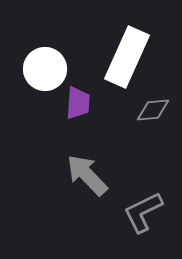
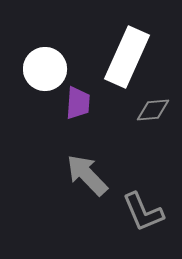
gray L-shape: rotated 87 degrees counterclockwise
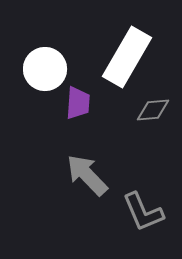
white rectangle: rotated 6 degrees clockwise
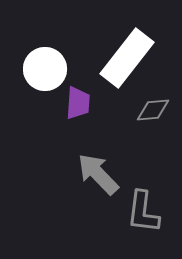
white rectangle: moved 1 px down; rotated 8 degrees clockwise
gray arrow: moved 11 px right, 1 px up
gray L-shape: rotated 30 degrees clockwise
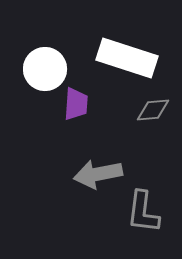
white rectangle: rotated 70 degrees clockwise
purple trapezoid: moved 2 px left, 1 px down
gray arrow: rotated 57 degrees counterclockwise
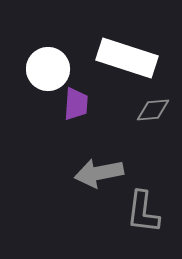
white circle: moved 3 px right
gray arrow: moved 1 px right, 1 px up
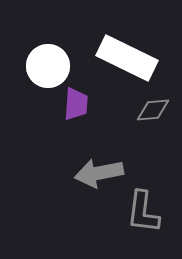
white rectangle: rotated 8 degrees clockwise
white circle: moved 3 px up
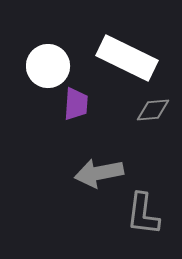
gray L-shape: moved 2 px down
